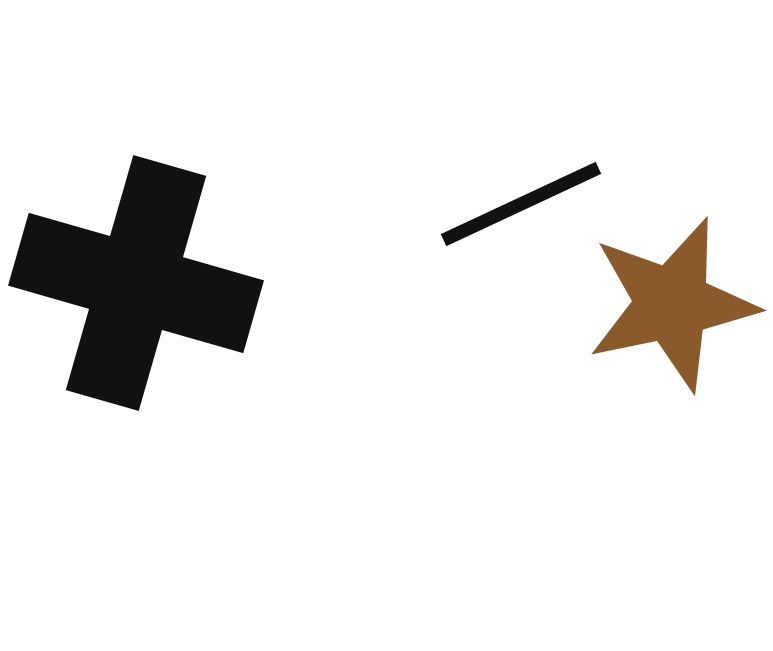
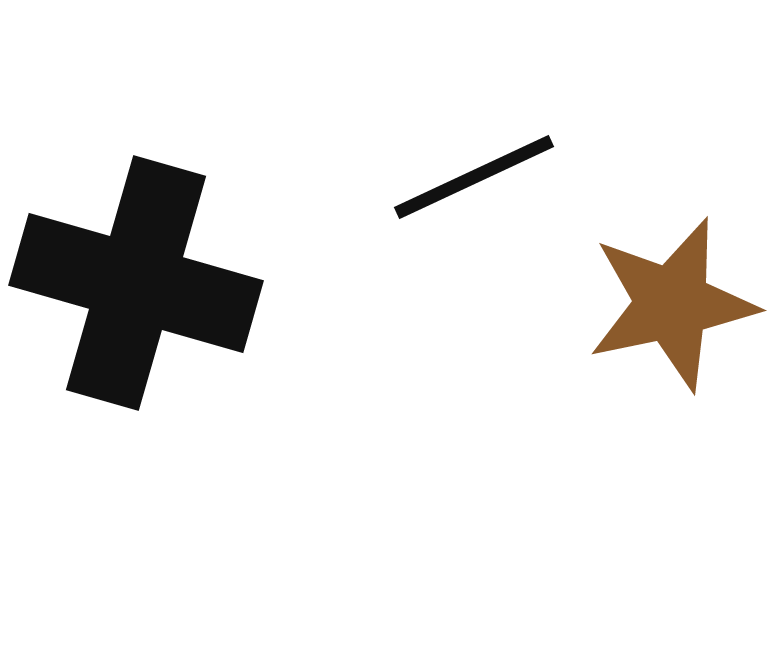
black line: moved 47 px left, 27 px up
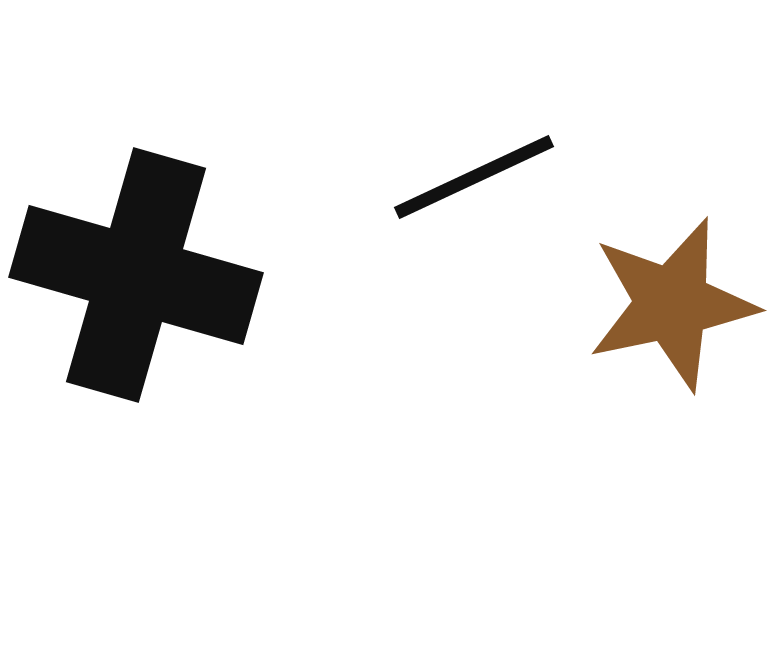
black cross: moved 8 px up
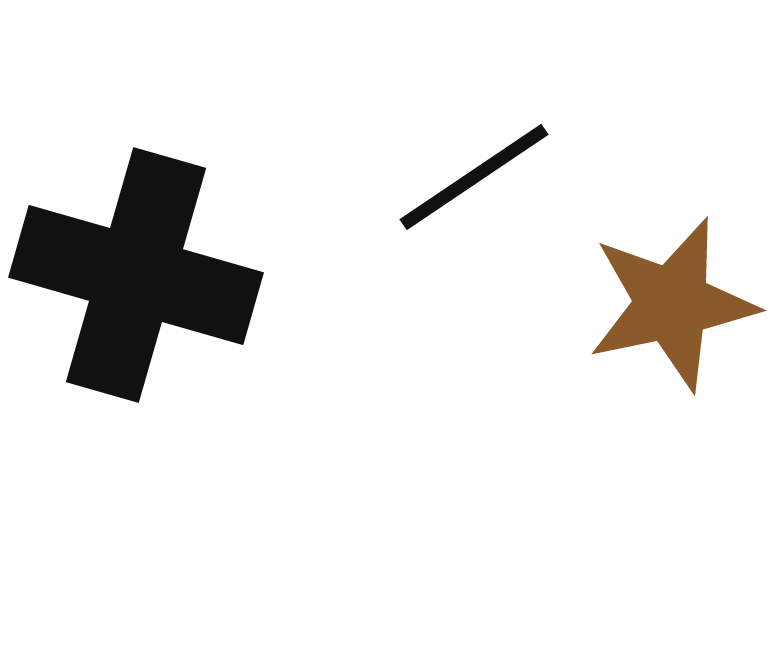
black line: rotated 9 degrees counterclockwise
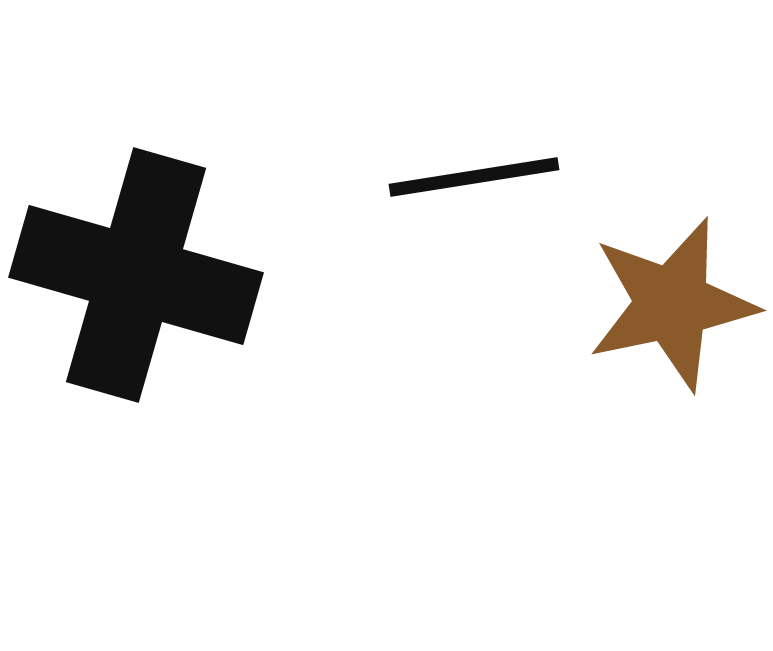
black line: rotated 25 degrees clockwise
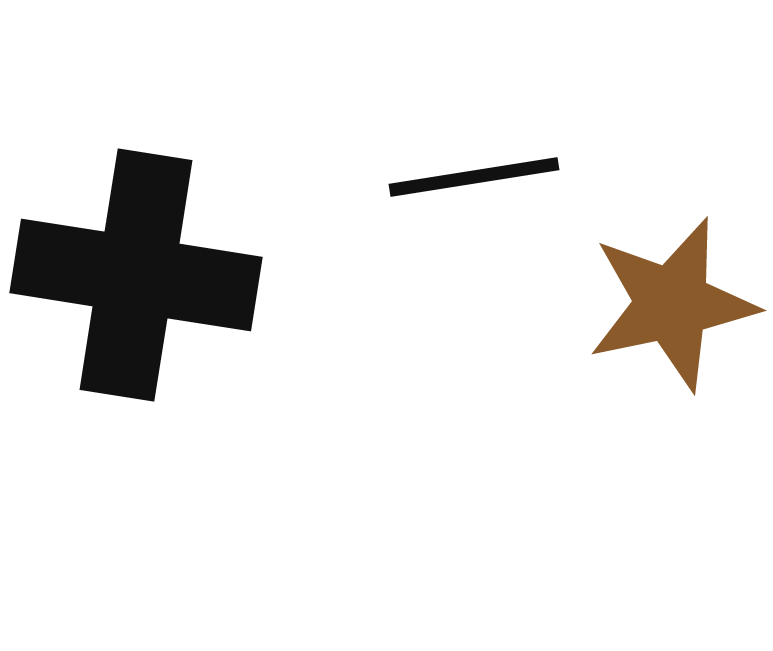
black cross: rotated 7 degrees counterclockwise
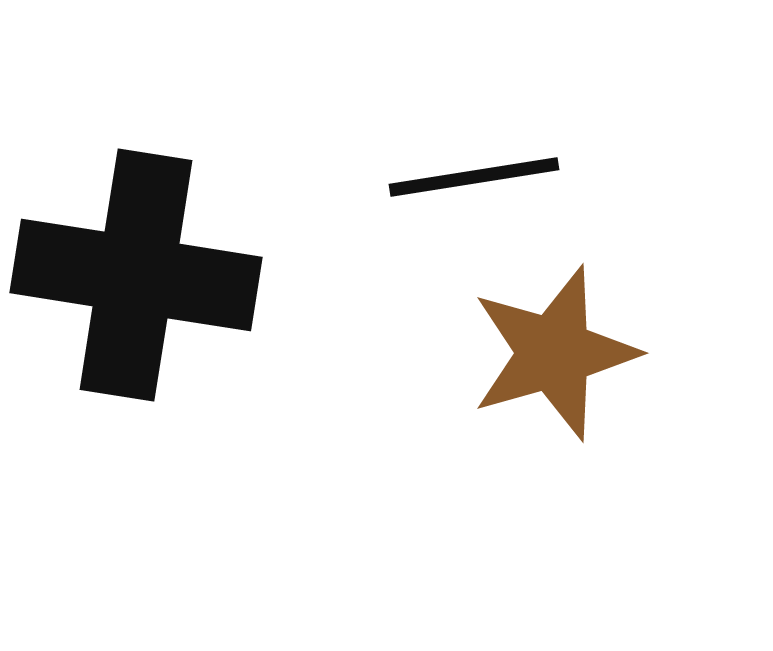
brown star: moved 118 px left, 49 px down; rotated 4 degrees counterclockwise
